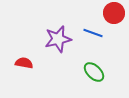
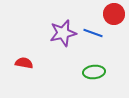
red circle: moved 1 px down
purple star: moved 5 px right, 6 px up
green ellipse: rotated 50 degrees counterclockwise
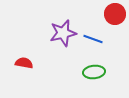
red circle: moved 1 px right
blue line: moved 6 px down
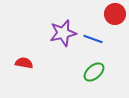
green ellipse: rotated 35 degrees counterclockwise
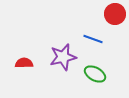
purple star: moved 24 px down
red semicircle: rotated 12 degrees counterclockwise
green ellipse: moved 1 px right, 2 px down; rotated 70 degrees clockwise
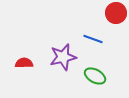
red circle: moved 1 px right, 1 px up
green ellipse: moved 2 px down
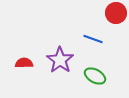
purple star: moved 3 px left, 3 px down; rotated 24 degrees counterclockwise
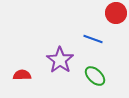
red semicircle: moved 2 px left, 12 px down
green ellipse: rotated 15 degrees clockwise
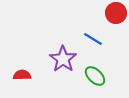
blue line: rotated 12 degrees clockwise
purple star: moved 3 px right, 1 px up
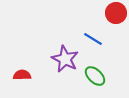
purple star: moved 2 px right; rotated 8 degrees counterclockwise
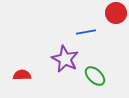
blue line: moved 7 px left, 7 px up; rotated 42 degrees counterclockwise
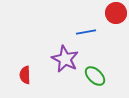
red semicircle: moved 3 px right; rotated 90 degrees counterclockwise
